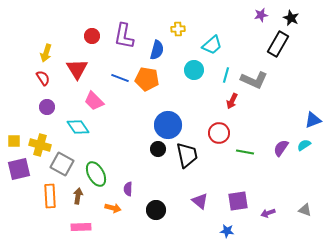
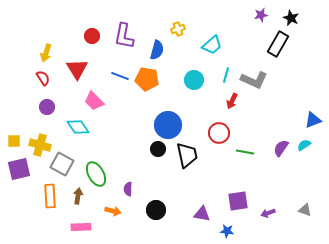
yellow cross at (178, 29): rotated 16 degrees counterclockwise
cyan circle at (194, 70): moved 10 px down
blue line at (120, 78): moved 2 px up
purple triangle at (200, 201): moved 2 px right, 13 px down; rotated 30 degrees counterclockwise
orange arrow at (113, 208): moved 3 px down
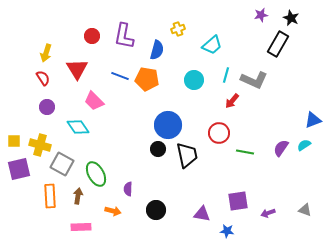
red arrow at (232, 101): rotated 14 degrees clockwise
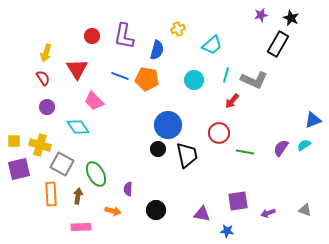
orange rectangle at (50, 196): moved 1 px right, 2 px up
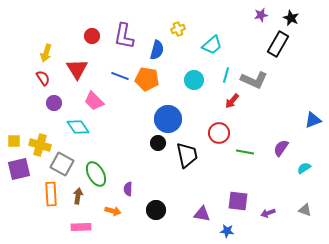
purple circle at (47, 107): moved 7 px right, 4 px up
blue circle at (168, 125): moved 6 px up
cyan semicircle at (304, 145): moved 23 px down
black circle at (158, 149): moved 6 px up
purple square at (238, 201): rotated 15 degrees clockwise
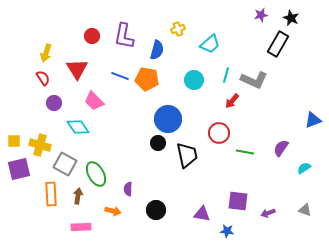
cyan trapezoid at (212, 45): moved 2 px left, 1 px up
gray square at (62, 164): moved 3 px right
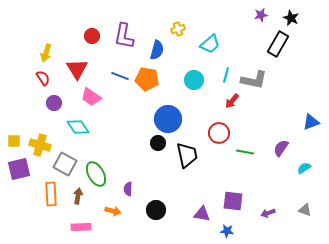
gray L-shape at (254, 80): rotated 12 degrees counterclockwise
pink trapezoid at (94, 101): moved 3 px left, 4 px up; rotated 10 degrees counterclockwise
blue triangle at (313, 120): moved 2 px left, 2 px down
purple square at (238, 201): moved 5 px left
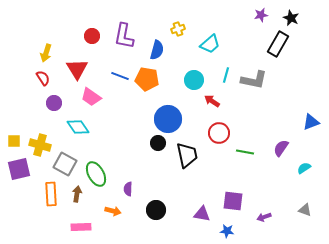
red arrow at (232, 101): moved 20 px left; rotated 84 degrees clockwise
brown arrow at (78, 196): moved 1 px left, 2 px up
purple arrow at (268, 213): moved 4 px left, 4 px down
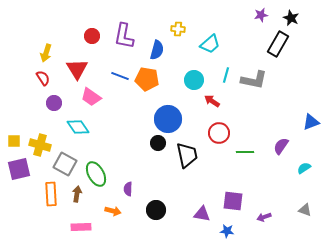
yellow cross at (178, 29): rotated 24 degrees clockwise
purple semicircle at (281, 148): moved 2 px up
green line at (245, 152): rotated 12 degrees counterclockwise
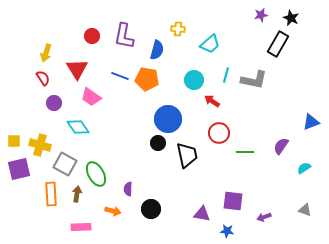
black circle at (156, 210): moved 5 px left, 1 px up
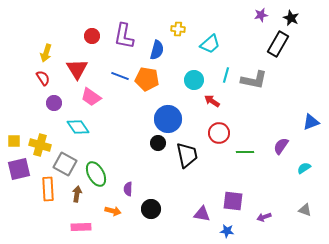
orange rectangle at (51, 194): moved 3 px left, 5 px up
